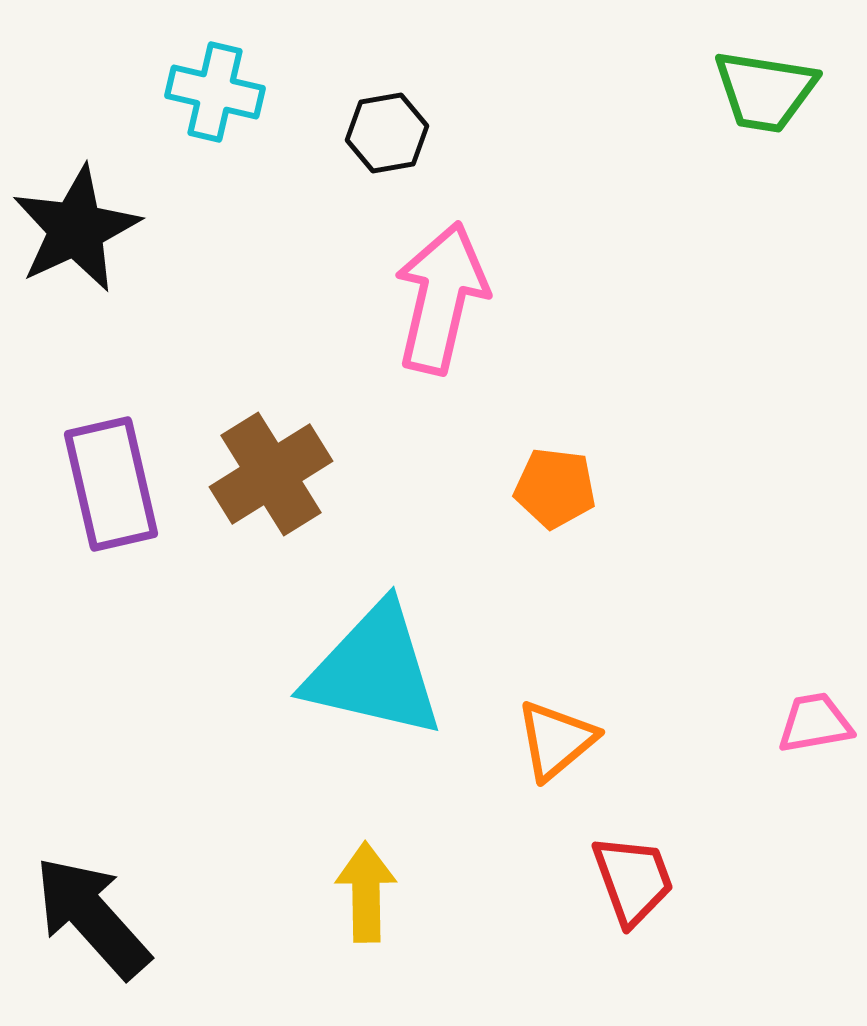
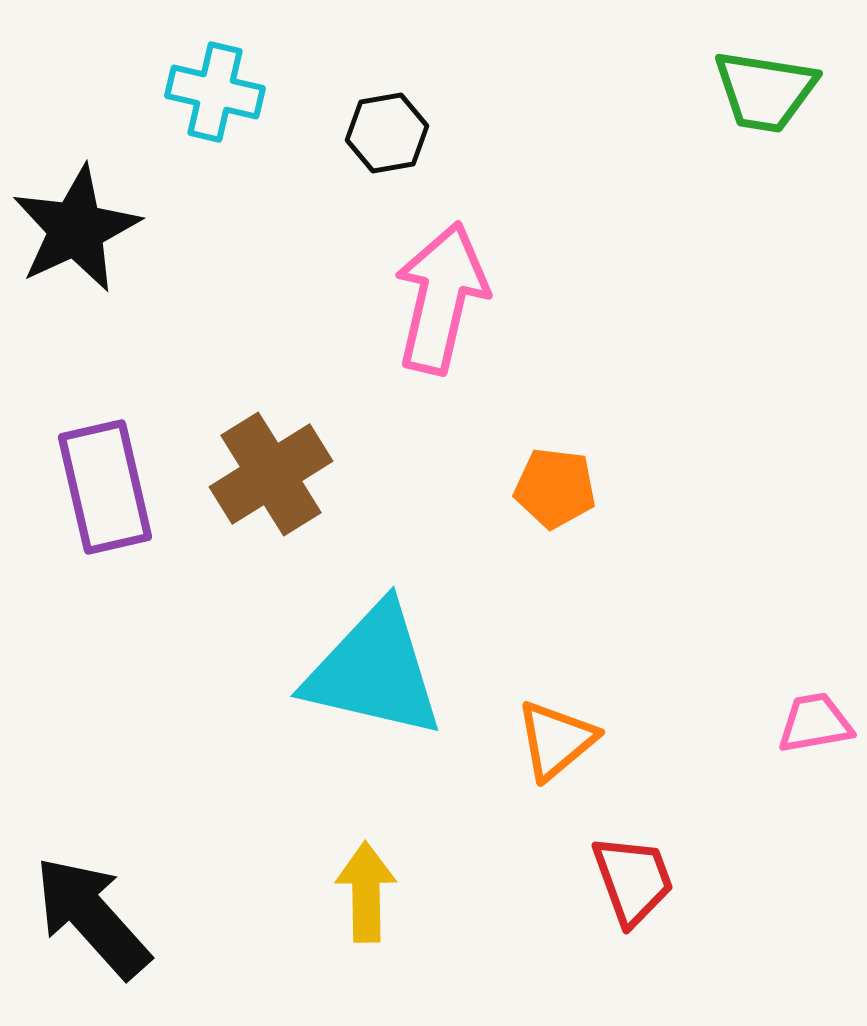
purple rectangle: moved 6 px left, 3 px down
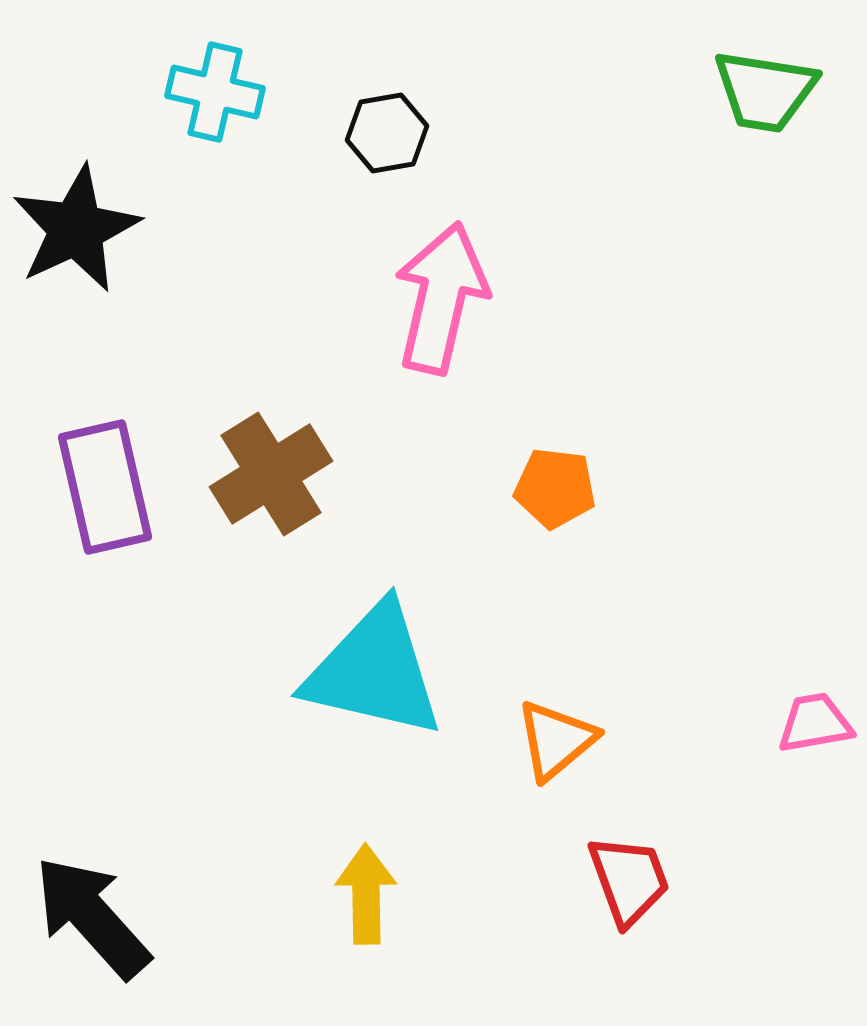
red trapezoid: moved 4 px left
yellow arrow: moved 2 px down
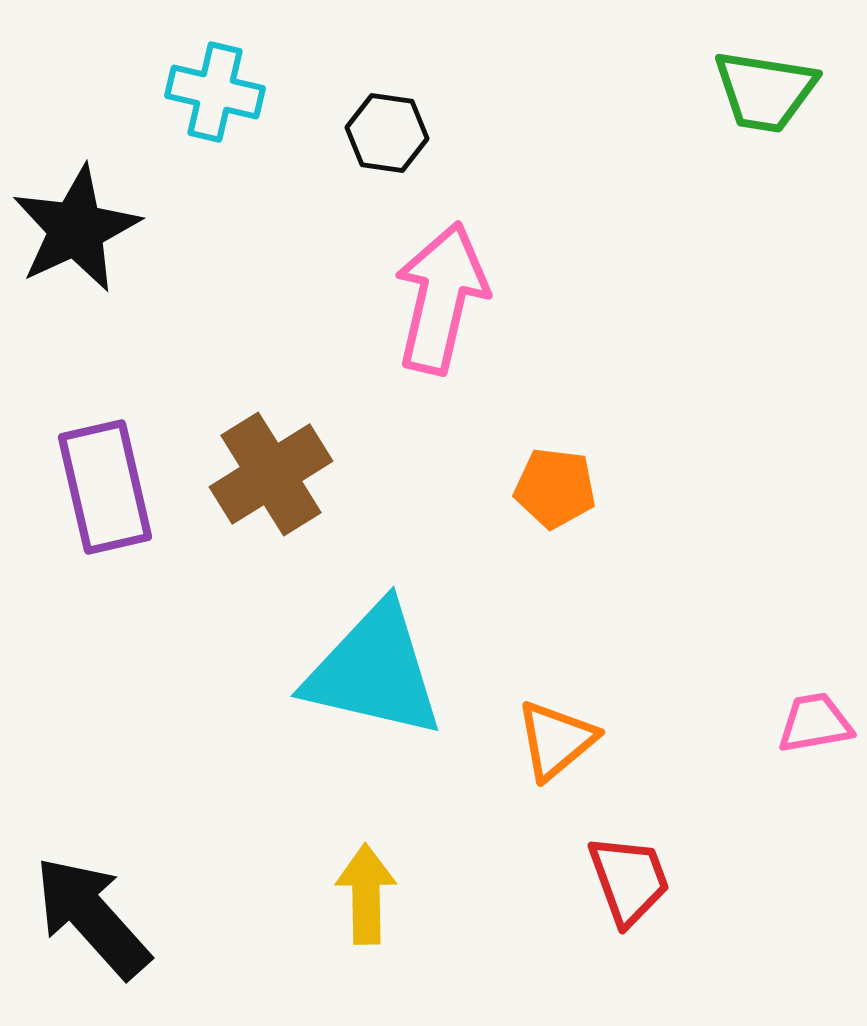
black hexagon: rotated 18 degrees clockwise
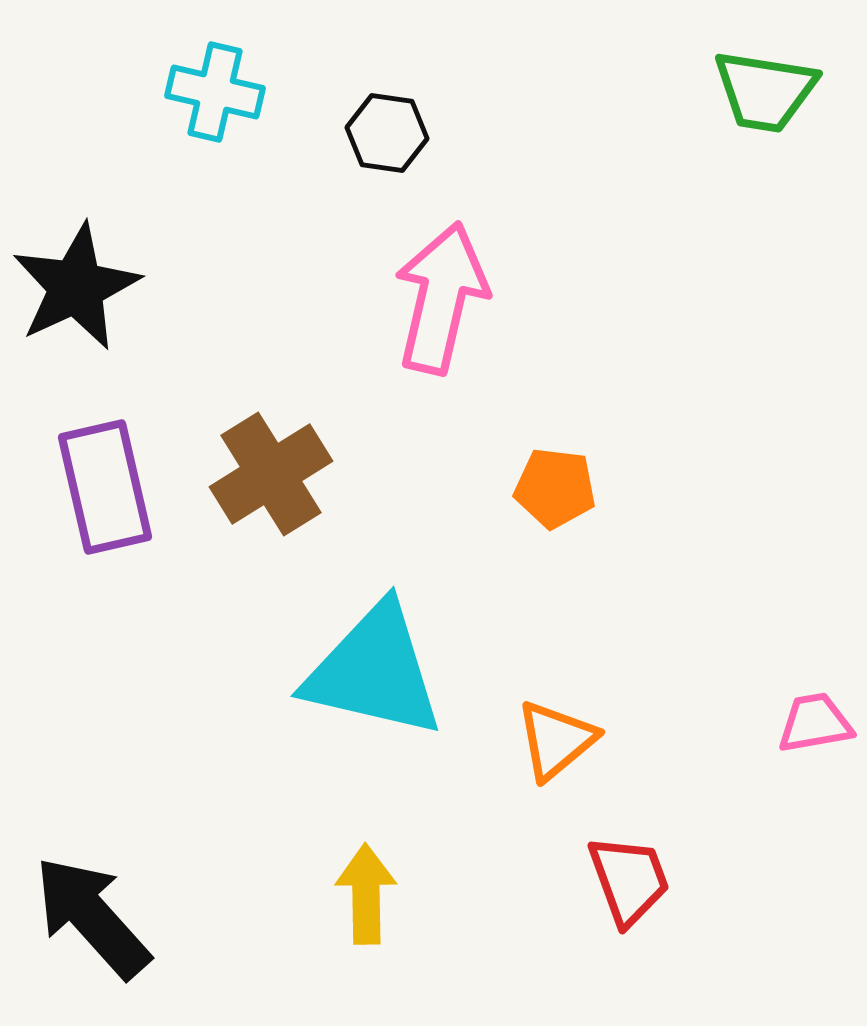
black star: moved 58 px down
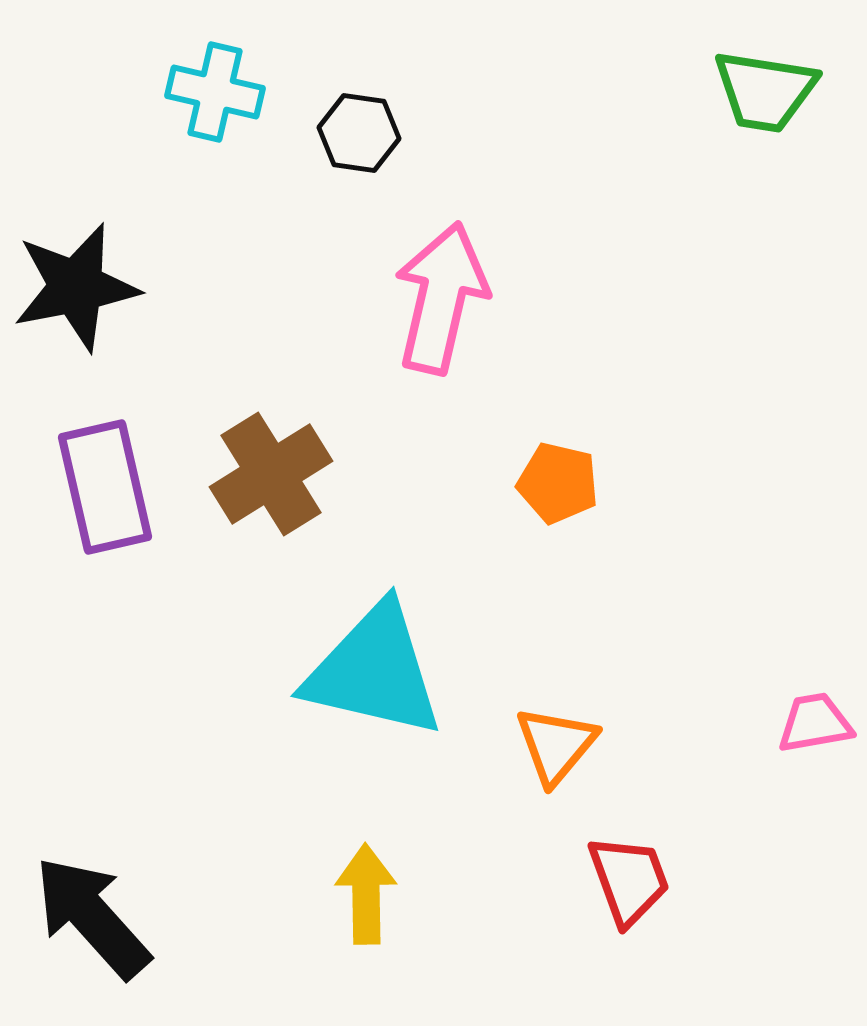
black hexagon: moved 28 px left
black star: rotated 14 degrees clockwise
orange pentagon: moved 3 px right, 5 px up; rotated 6 degrees clockwise
orange triangle: moved 5 px down; rotated 10 degrees counterclockwise
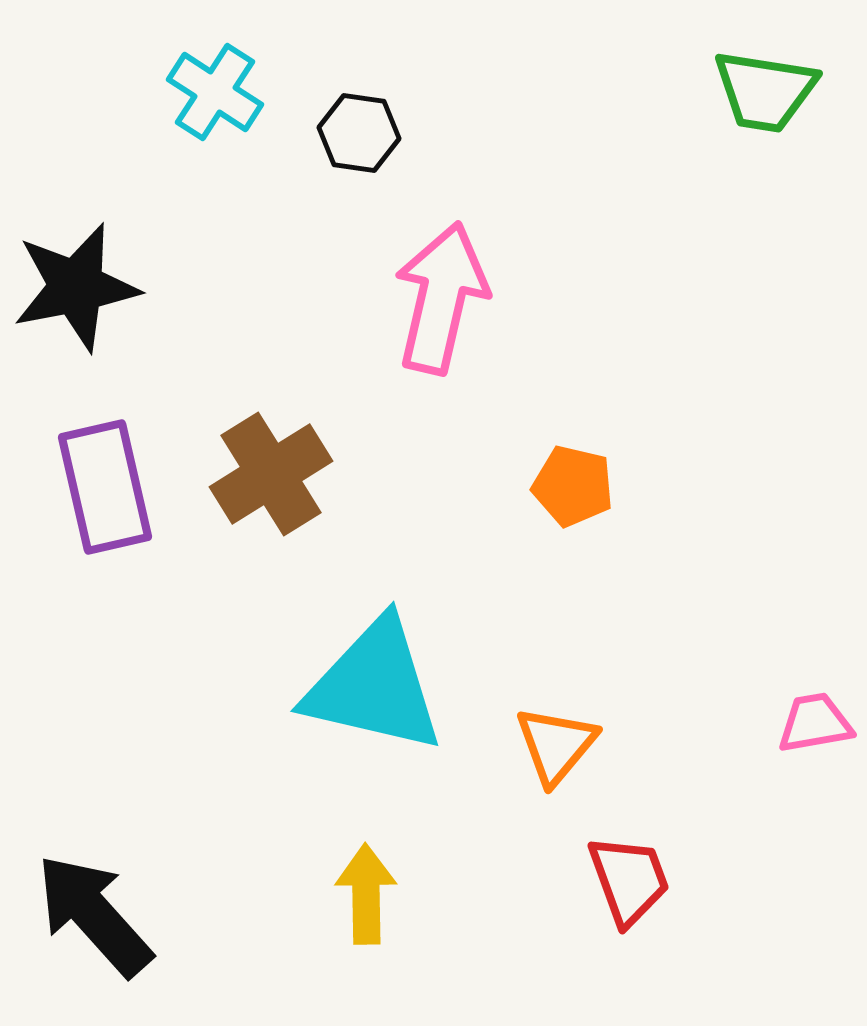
cyan cross: rotated 20 degrees clockwise
orange pentagon: moved 15 px right, 3 px down
cyan triangle: moved 15 px down
black arrow: moved 2 px right, 2 px up
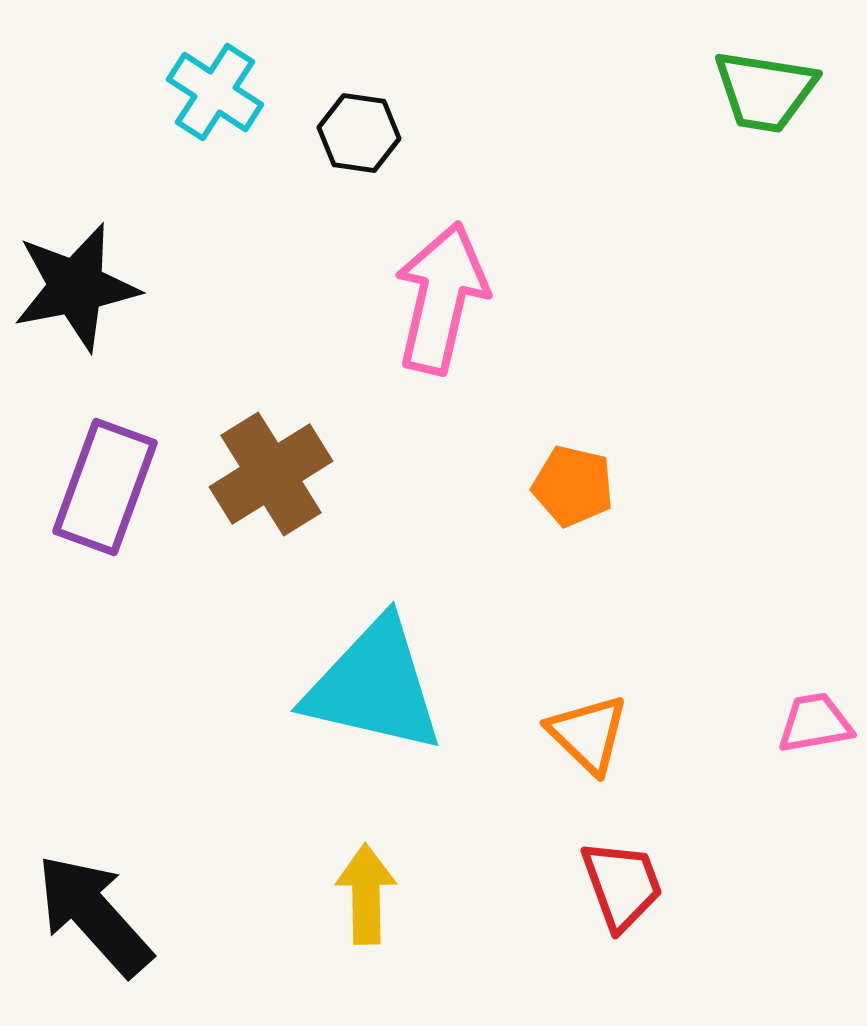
purple rectangle: rotated 33 degrees clockwise
orange triangle: moved 32 px right, 11 px up; rotated 26 degrees counterclockwise
red trapezoid: moved 7 px left, 5 px down
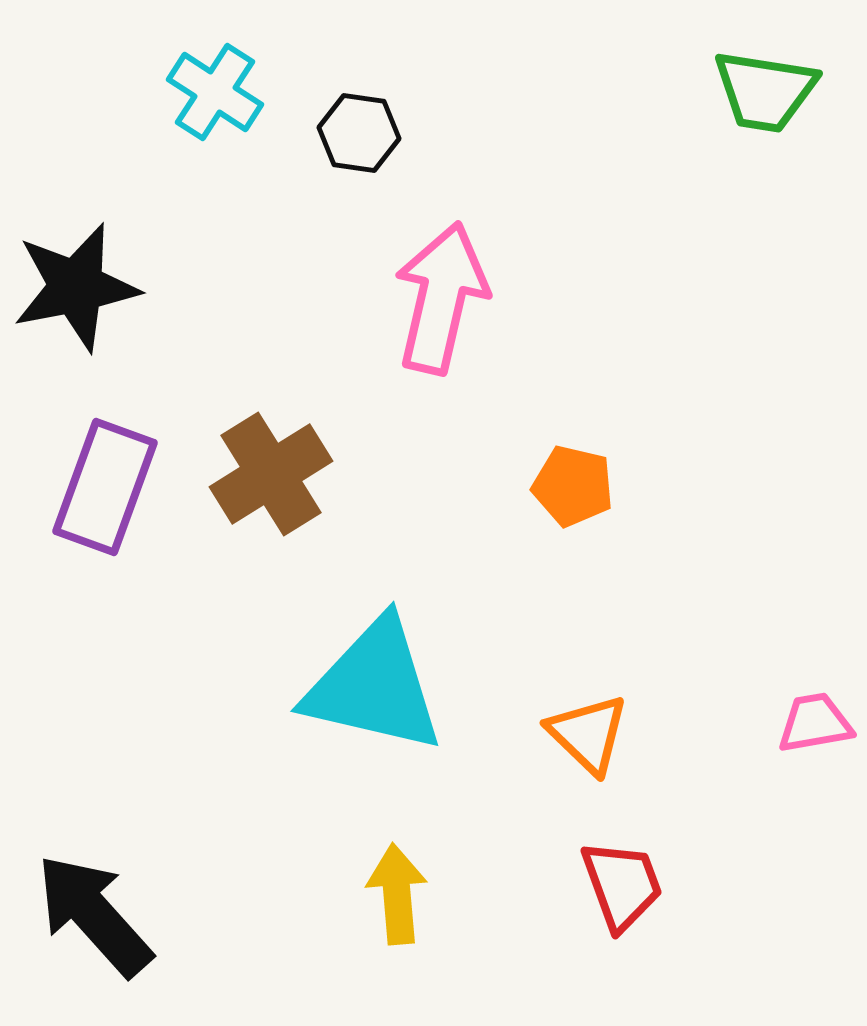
yellow arrow: moved 31 px right; rotated 4 degrees counterclockwise
